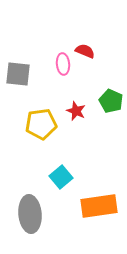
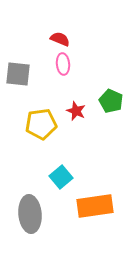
red semicircle: moved 25 px left, 12 px up
orange rectangle: moved 4 px left
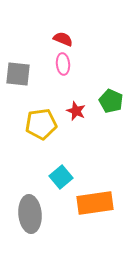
red semicircle: moved 3 px right
orange rectangle: moved 3 px up
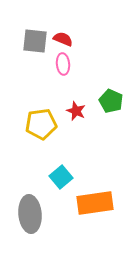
gray square: moved 17 px right, 33 px up
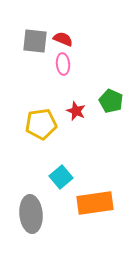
gray ellipse: moved 1 px right
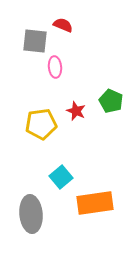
red semicircle: moved 14 px up
pink ellipse: moved 8 px left, 3 px down
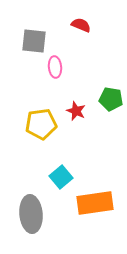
red semicircle: moved 18 px right
gray square: moved 1 px left
green pentagon: moved 2 px up; rotated 15 degrees counterclockwise
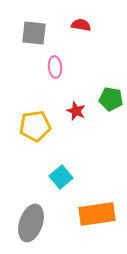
red semicircle: rotated 12 degrees counterclockwise
gray square: moved 8 px up
yellow pentagon: moved 6 px left, 2 px down
orange rectangle: moved 2 px right, 11 px down
gray ellipse: moved 9 px down; rotated 24 degrees clockwise
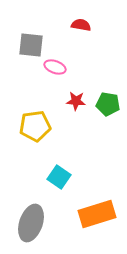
gray square: moved 3 px left, 12 px down
pink ellipse: rotated 65 degrees counterclockwise
green pentagon: moved 3 px left, 5 px down
red star: moved 10 px up; rotated 18 degrees counterclockwise
cyan square: moved 2 px left; rotated 15 degrees counterclockwise
orange rectangle: rotated 9 degrees counterclockwise
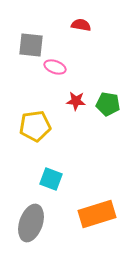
cyan square: moved 8 px left, 2 px down; rotated 15 degrees counterclockwise
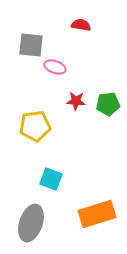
green pentagon: rotated 15 degrees counterclockwise
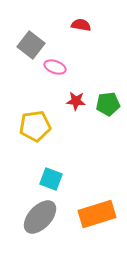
gray square: rotated 32 degrees clockwise
gray ellipse: moved 9 px right, 6 px up; rotated 24 degrees clockwise
